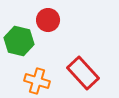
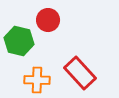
red rectangle: moved 3 px left
orange cross: moved 1 px up; rotated 15 degrees counterclockwise
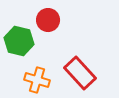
orange cross: rotated 15 degrees clockwise
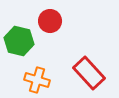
red circle: moved 2 px right, 1 px down
red rectangle: moved 9 px right
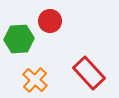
green hexagon: moved 2 px up; rotated 16 degrees counterclockwise
orange cross: moved 2 px left; rotated 25 degrees clockwise
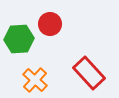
red circle: moved 3 px down
